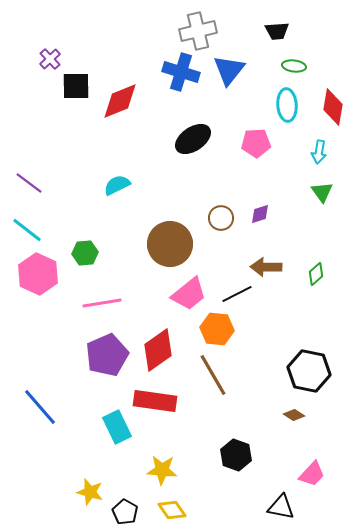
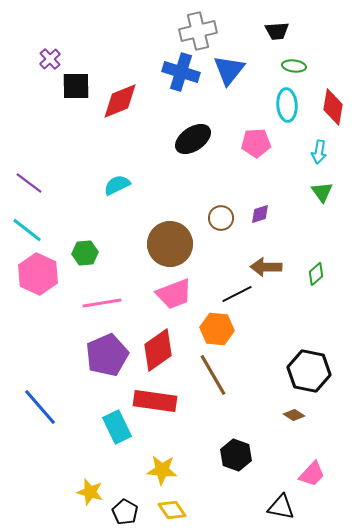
pink trapezoid at (189, 294): moved 15 px left; rotated 18 degrees clockwise
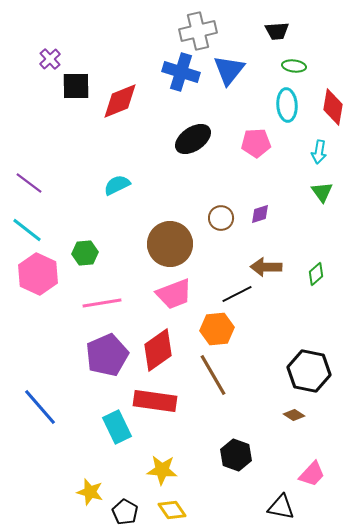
orange hexagon at (217, 329): rotated 12 degrees counterclockwise
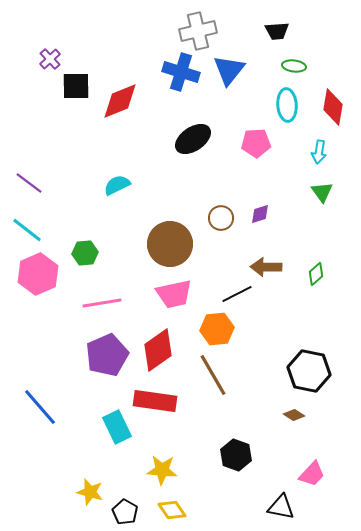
pink hexagon at (38, 274): rotated 12 degrees clockwise
pink trapezoid at (174, 294): rotated 9 degrees clockwise
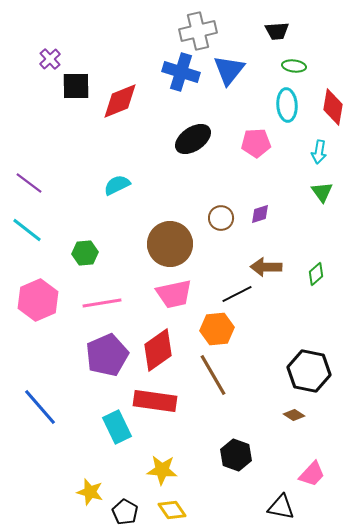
pink hexagon at (38, 274): moved 26 px down
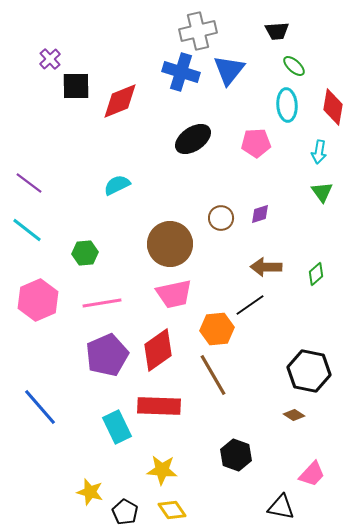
green ellipse at (294, 66): rotated 35 degrees clockwise
black line at (237, 294): moved 13 px right, 11 px down; rotated 8 degrees counterclockwise
red rectangle at (155, 401): moved 4 px right, 5 px down; rotated 6 degrees counterclockwise
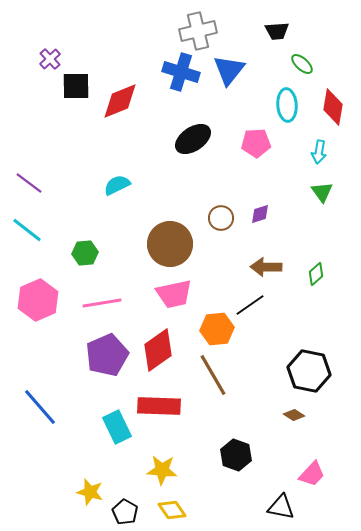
green ellipse at (294, 66): moved 8 px right, 2 px up
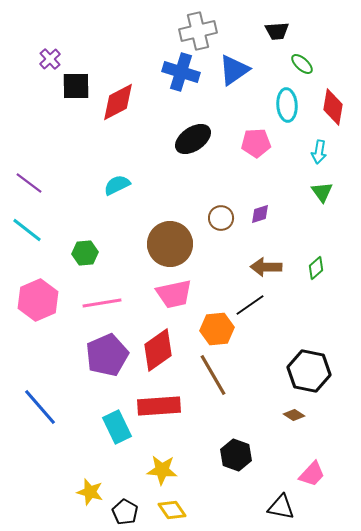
blue triangle at (229, 70): moved 5 px right; rotated 16 degrees clockwise
red diamond at (120, 101): moved 2 px left, 1 px down; rotated 6 degrees counterclockwise
green diamond at (316, 274): moved 6 px up
red rectangle at (159, 406): rotated 6 degrees counterclockwise
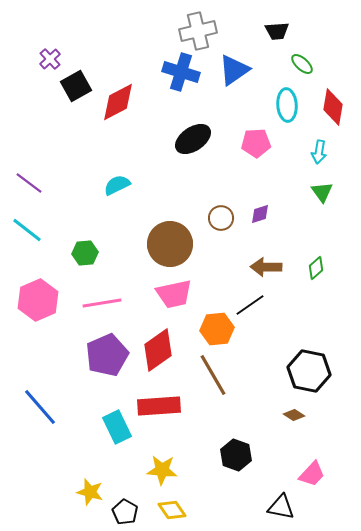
black square at (76, 86): rotated 28 degrees counterclockwise
